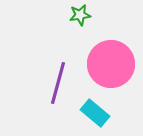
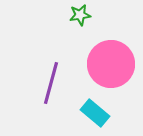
purple line: moved 7 px left
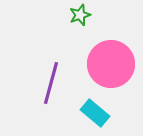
green star: rotated 10 degrees counterclockwise
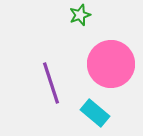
purple line: rotated 33 degrees counterclockwise
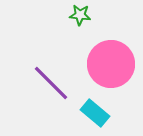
green star: rotated 25 degrees clockwise
purple line: rotated 27 degrees counterclockwise
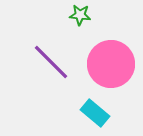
purple line: moved 21 px up
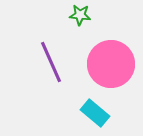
purple line: rotated 21 degrees clockwise
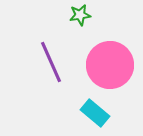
green star: rotated 15 degrees counterclockwise
pink circle: moved 1 px left, 1 px down
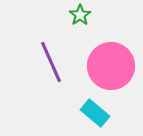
green star: rotated 25 degrees counterclockwise
pink circle: moved 1 px right, 1 px down
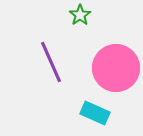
pink circle: moved 5 px right, 2 px down
cyan rectangle: rotated 16 degrees counterclockwise
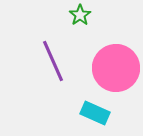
purple line: moved 2 px right, 1 px up
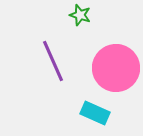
green star: rotated 20 degrees counterclockwise
